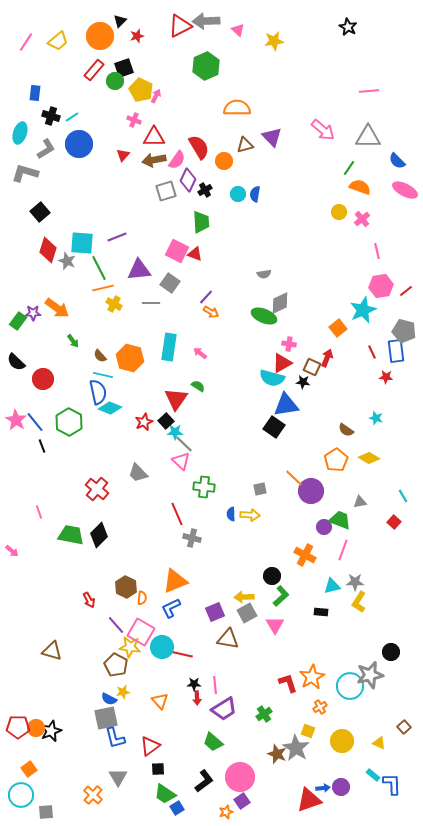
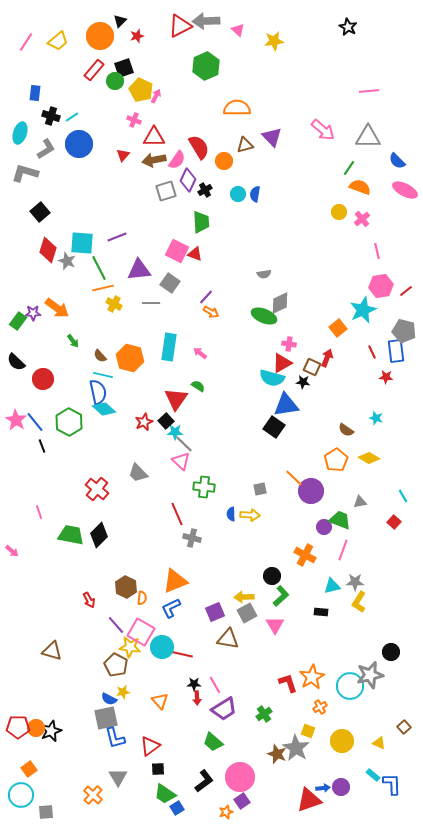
cyan diamond at (110, 408): moved 6 px left, 1 px down; rotated 20 degrees clockwise
pink line at (215, 685): rotated 24 degrees counterclockwise
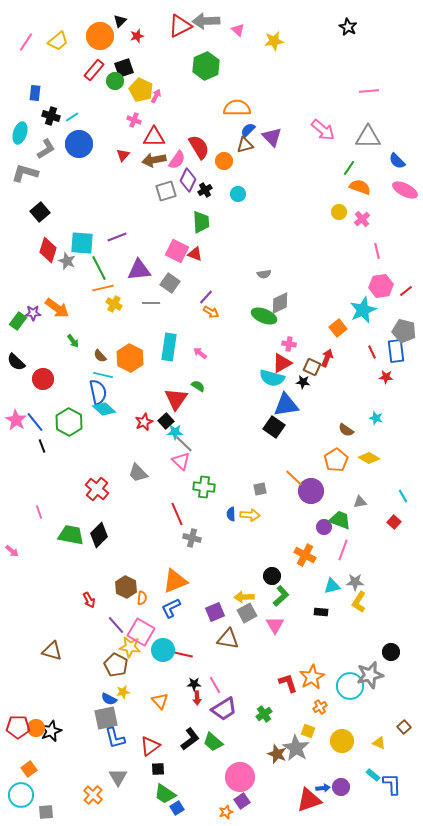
blue semicircle at (255, 194): moved 7 px left, 64 px up; rotated 35 degrees clockwise
orange hexagon at (130, 358): rotated 12 degrees clockwise
cyan circle at (162, 647): moved 1 px right, 3 px down
black L-shape at (204, 781): moved 14 px left, 42 px up
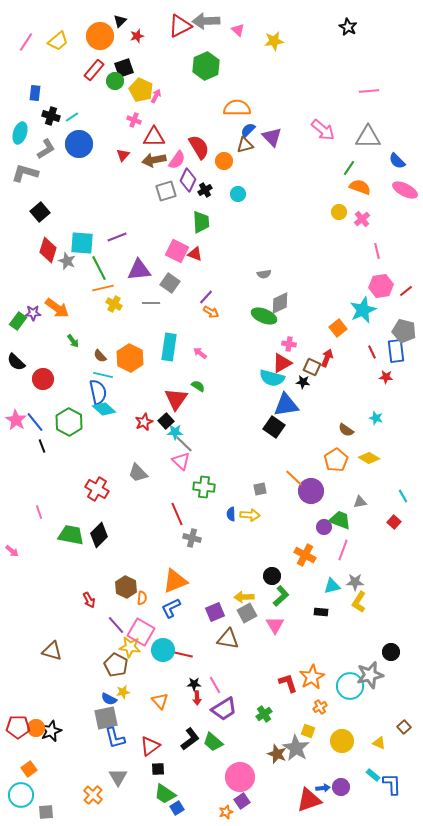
red cross at (97, 489): rotated 10 degrees counterclockwise
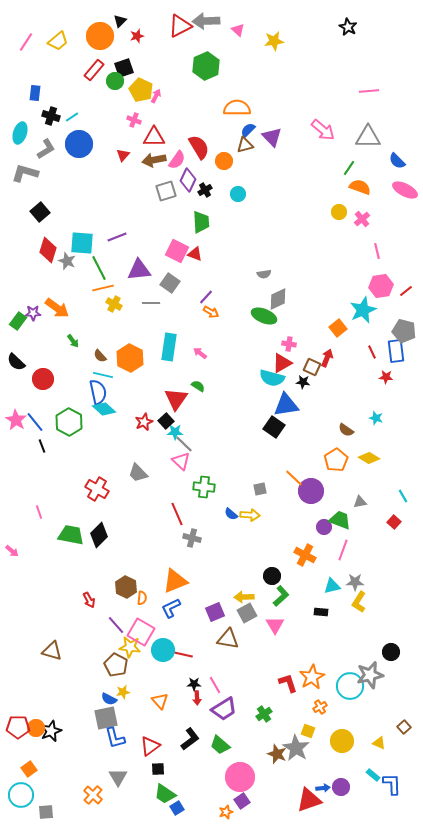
gray diamond at (280, 303): moved 2 px left, 4 px up
blue semicircle at (231, 514): rotated 48 degrees counterclockwise
green trapezoid at (213, 742): moved 7 px right, 3 px down
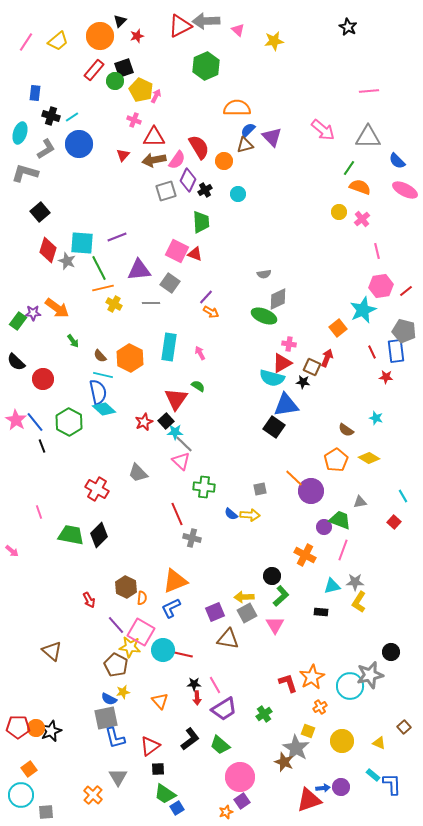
pink arrow at (200, 353): rotated 24 degrees clockwise
brown triangle at (52, 651): rotated 25 degrees clockwise
brown star at (277, 754): moved 7 px right, 8 px down
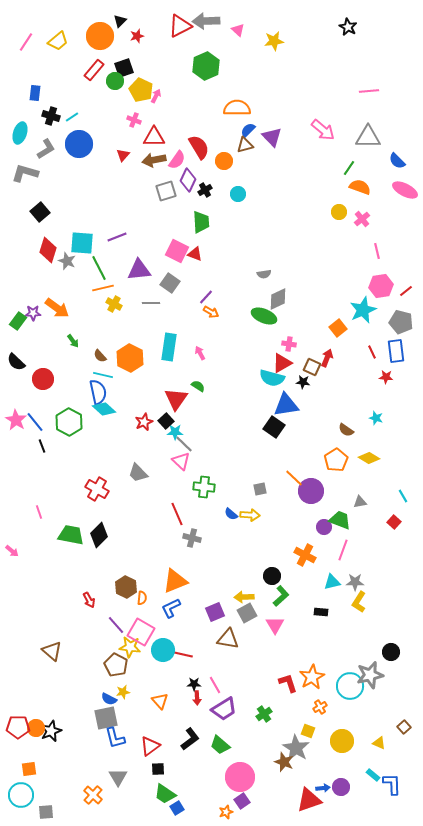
gray pentagon at (404, 331): moved 3 px left, 9 px up
cyan triangle at (332, 586): moved 4 px up
orange square at (29, 769): rotated 28 degrees clockwise
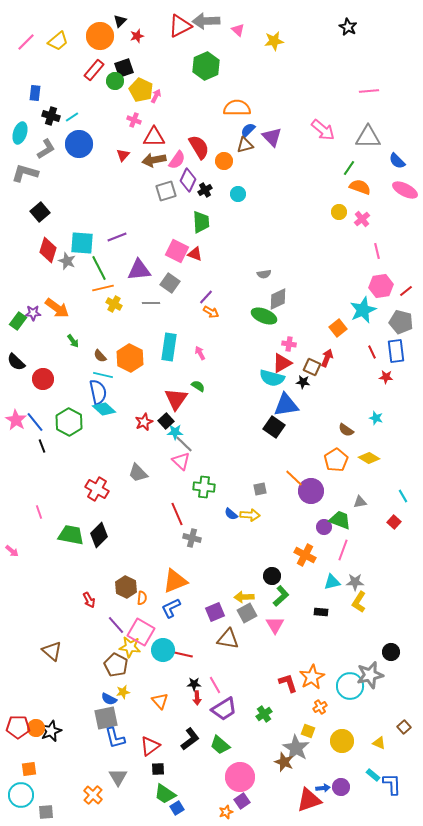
pink line at (26, 42): rotated 12 degrees clockwise
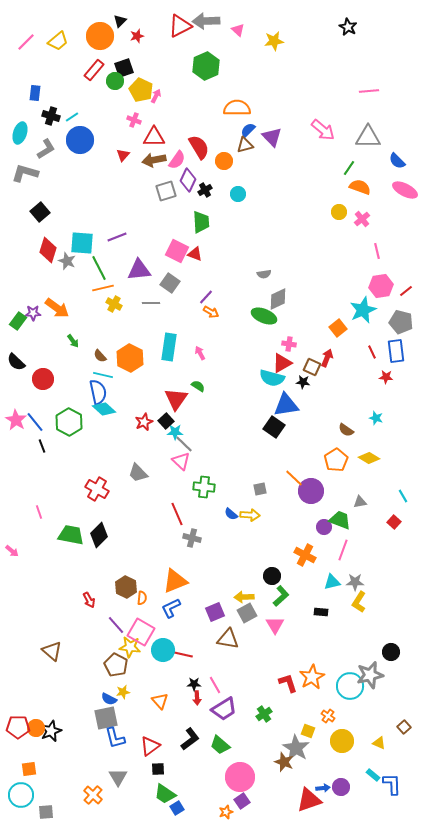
blue circle at (79, 144): moved 1 px right, 4 px up
orange cross at (320, 707): moved 8 px right, 9 px down; rotated 24 degrees counterclockwise
